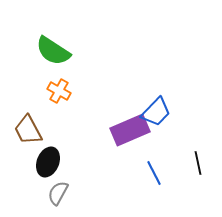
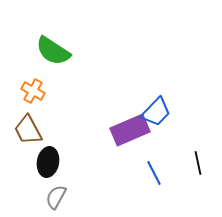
orange cross: moved 26 px left
black ellipse: rotated 12 degrees counterclockwise
gray semicircle: moved 2 px left, 4 px down
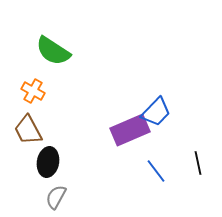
blue line: moved 2 px right, 2 px up; rotated 10 degrees counterclockwise
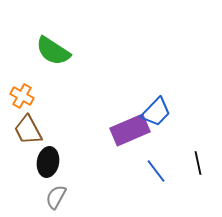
orange cross: moved 11 px left, 5 px down
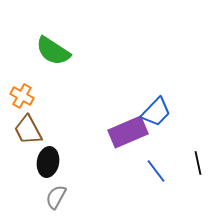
purple rectangle: moved 2 px left, 2 px down
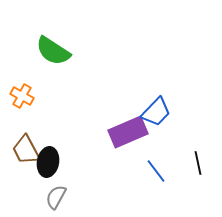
brown trapezoid: moved 2 px left, 20 px down
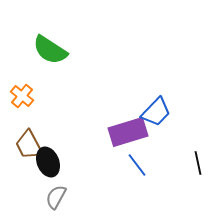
green semicircle: moved 3 px left, 1 px up
orange cross: rotated 10 degrees clockwise
purple rectangle: rotated 6 degrees clockwise
brown trapezoid: moved 3 px right, 5 px up
black ellipse: rotated 32 degrees counterclockwise
blue line: moved 19 px left, 6 px up
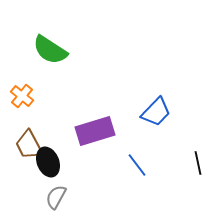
purple rectangle: moved 33 px left, 1 px up
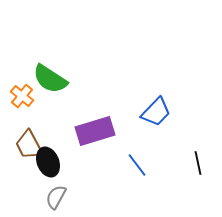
green semicircle: moved 29 px down
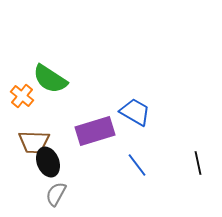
blue trapezoid: moved 21 px left; rotated 104 degrees counterclockwise
brown trapezoid: moved 5 px right, 3 px up; rotated 60 degrees counterclockwise
gray semicircle: moved 3 px up
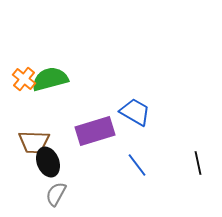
green semicircle: rotated 132 degrees clockwise
orange cross: moved 2 px right, 17 px up
